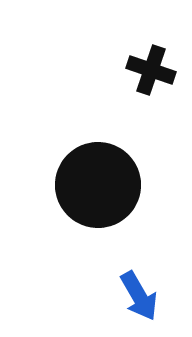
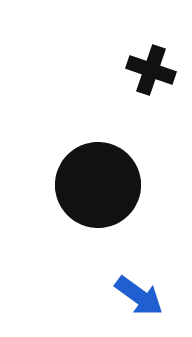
blue arrow: rotated 24 degrees counterclockwise
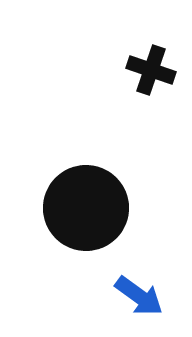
black circle: moved 12 px left, 23 px down
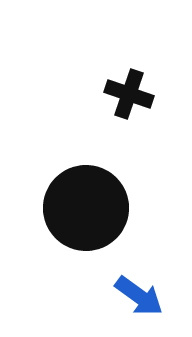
black cross: moved 22 px left, 24 px down
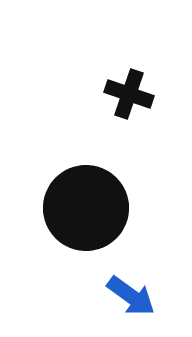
blue arrow: moved 8 px left
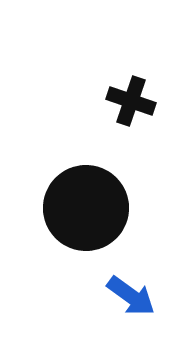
black cross: moved 2 px right, 7 px down
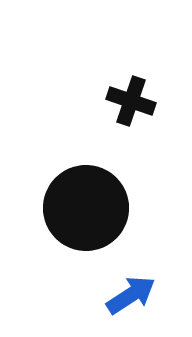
blue arrow: moved 1 px up; rotated 69 degrees counterclockwise
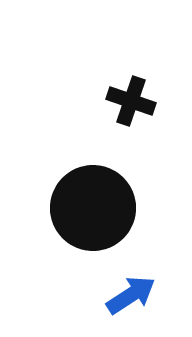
black circle: moved 7 px right
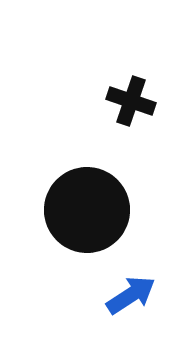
black circle: moved 6 px left, 2 px down
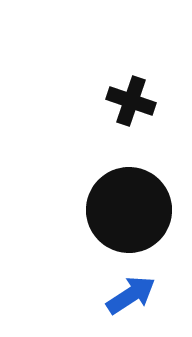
black circle: moved 42 px right
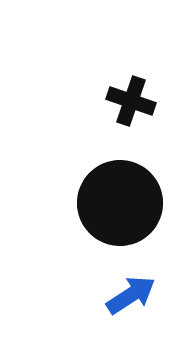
black circle: moved 9 px left, 7 px up
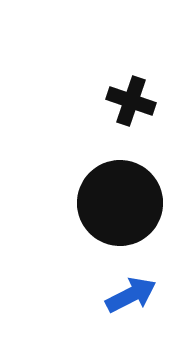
blue arrow: rotated 6 degrees clockwise
